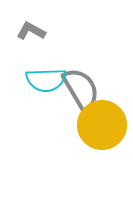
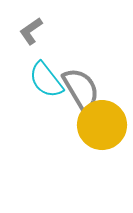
gray L-shape: rotated 64 degrees counterclockwise
cyan semicircle: rotated 54 degrees clockwise
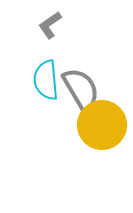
gray L-shape: moved 19 px right, 6 px up
cyan semicircle: rotated 33 degrees clockwise
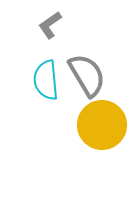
gray semicircle: moved 6 px right, 14 px up
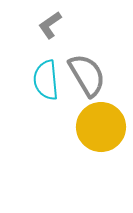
yellow circle: moved 1 px left, 2 px down
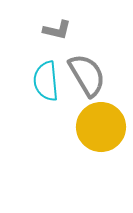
gray L-shape: moved 7 px right, 5 px down; rotated 132 degrees counterclockwise
cyan semicircle: moved 1 px down
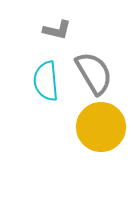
gray semicircle: moved 7 px right, 2 px up
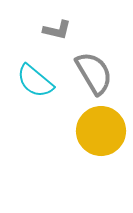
cyan semicircle: moved 11 px left; rotated 45 degrees counterclockwise
yellow circle: moved 4 px down
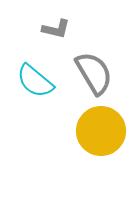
gray L-shape: moved 1 px left, 1 px up
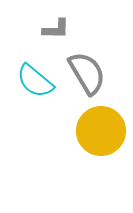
gray L-shape: rotated 12 degrees counterclockwise
gray semicircle: moved 7 px left
